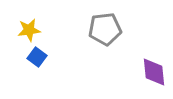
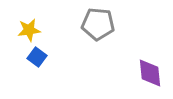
gray pentagon: moved 7 px left, 5 px up; rotated 12 degrees clockwise
purple diamond: moved 4 px left, 1 px down
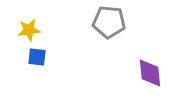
gray pentagon: moved 11 px right, 2 px up
blue square: rotated 30 degrees counterclockwise
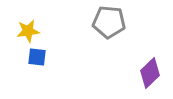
yellow star: moved 1 px left, 1 px down
purple diamond: rotated 52 degrees clockwise
